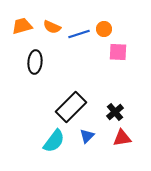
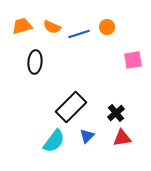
orange circle: moved 3 px right, 2 px up
pink square: moved 15 px right, 8 px down; rotated 12 degrees counterclockwise
black cross: moved 1 px right, 1 px down
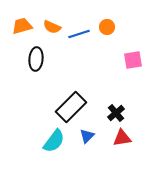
black ellipse: moved 1 px right, 3 px up
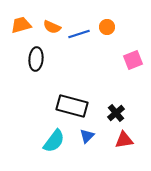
orange trapezoid: moved 1 px left, 1 px up
pink square: rotated 12 degrees counterclockwise
black rectangle: moved 1 px right, 1 px up; rotated 60 degrees clockwise
red triangle: moved 2 px right, 2 px down
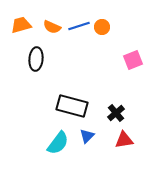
orange circle: moved 5 px left
blue line: moved 8 px up
cyan semicircle: moved 4 px right, 2 px down
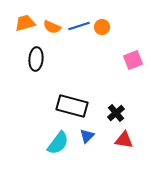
orange trapezoid: moved 4 px right, 2 px up
red triangle: rotated 18 degrees clockwise
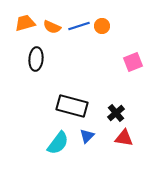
orange circle: moved 1 px up
pink square: moved 2 px down
red triangle: moved 2 px up
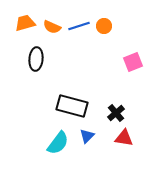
orange circle: moved 2 px right
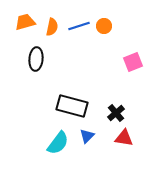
orange trapezoid: moved 1 px up
orange semicircle: rotated 102 degrees counterclockwise
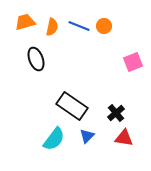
blue line: rotated 40 degrees clockwise
black ellipse: rotated 25 degrees counterclockwise
black rectangle: rotated 20 degrees clockwise
cyan semicircle: moved 4 px left, 4 px up
